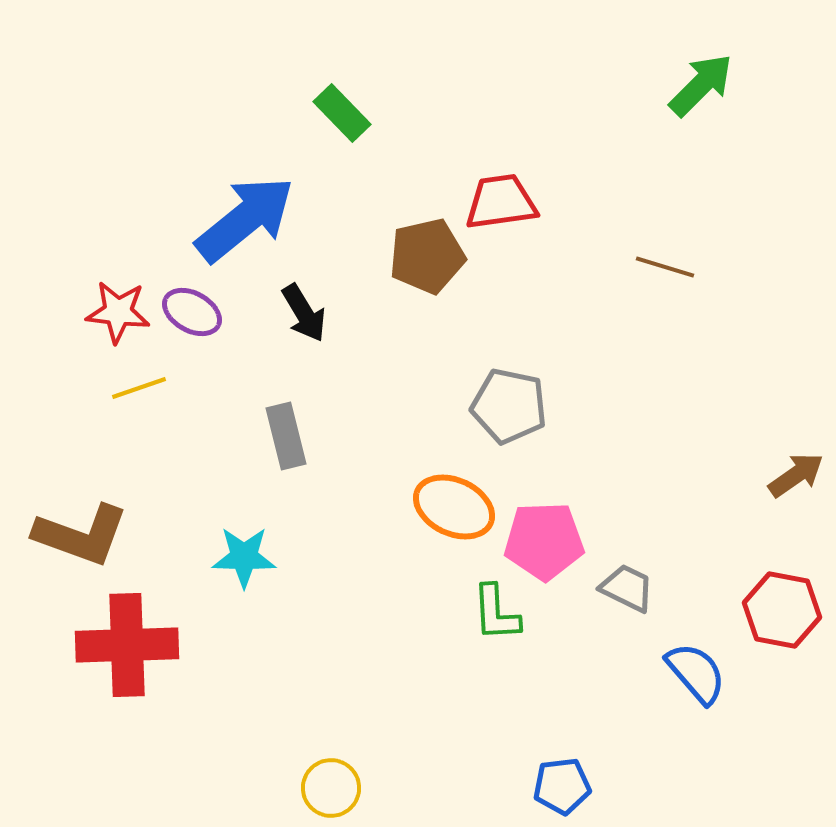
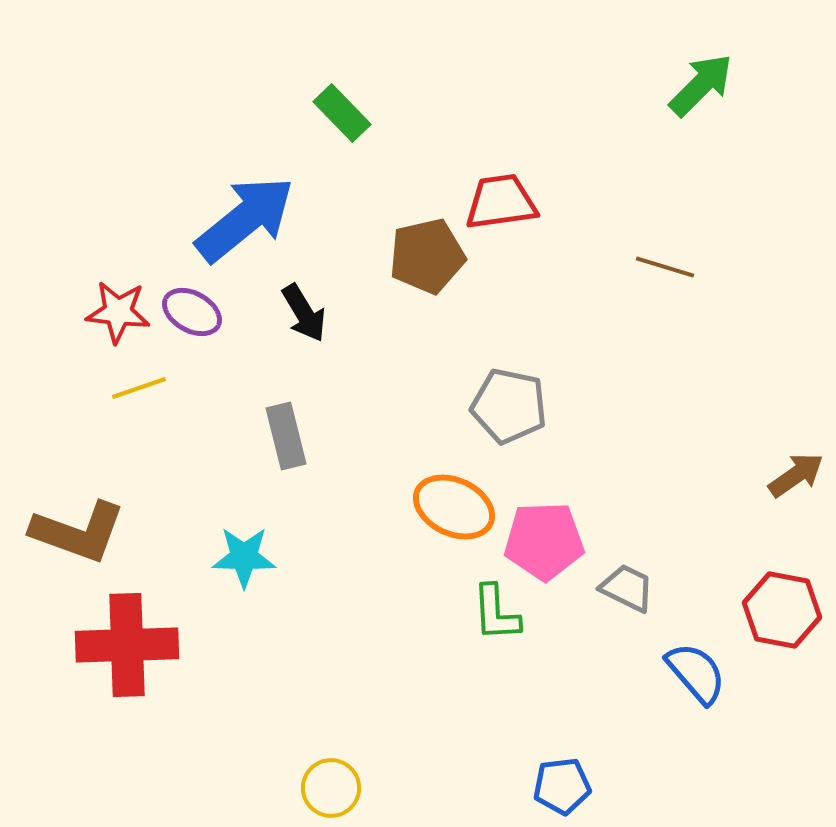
brown L-shape: moved 3 px left, 3 px up
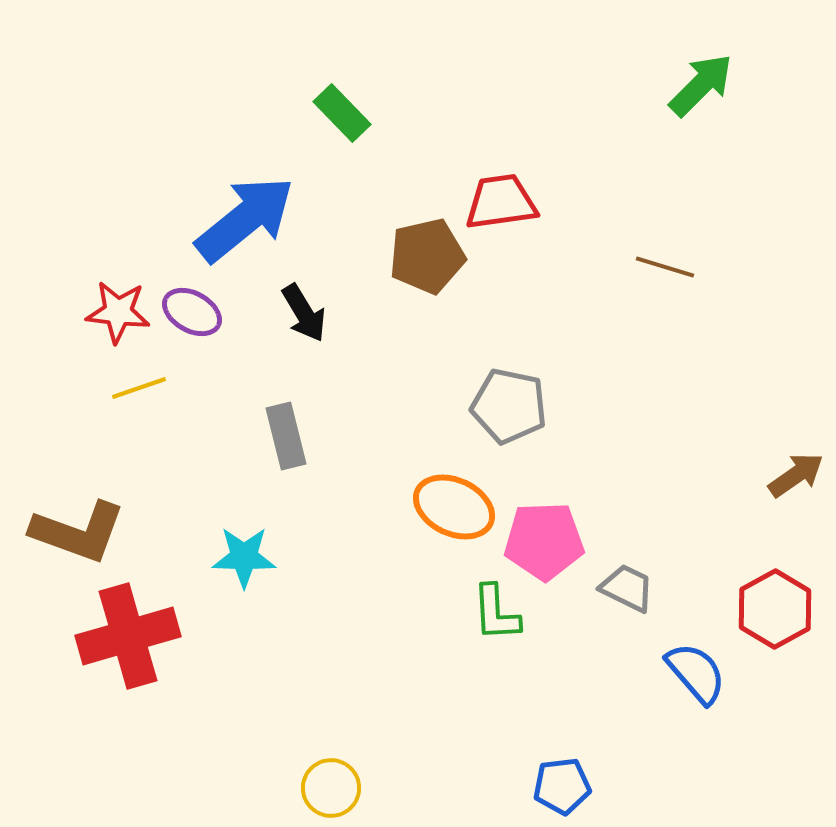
red hexagon: moved 7 px left, 1 px up; rotated 20 degrees clockwise
red cross: moved 1 px right, 9 px up; rotated 14 degrees counterclockwise
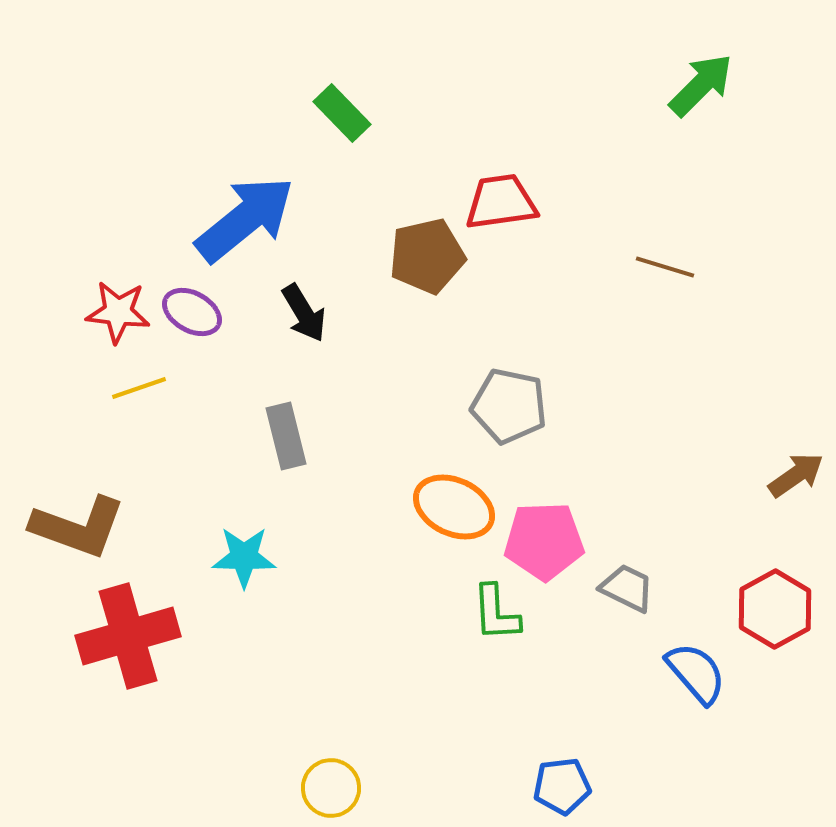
brown L-shape: moved 5 px up
